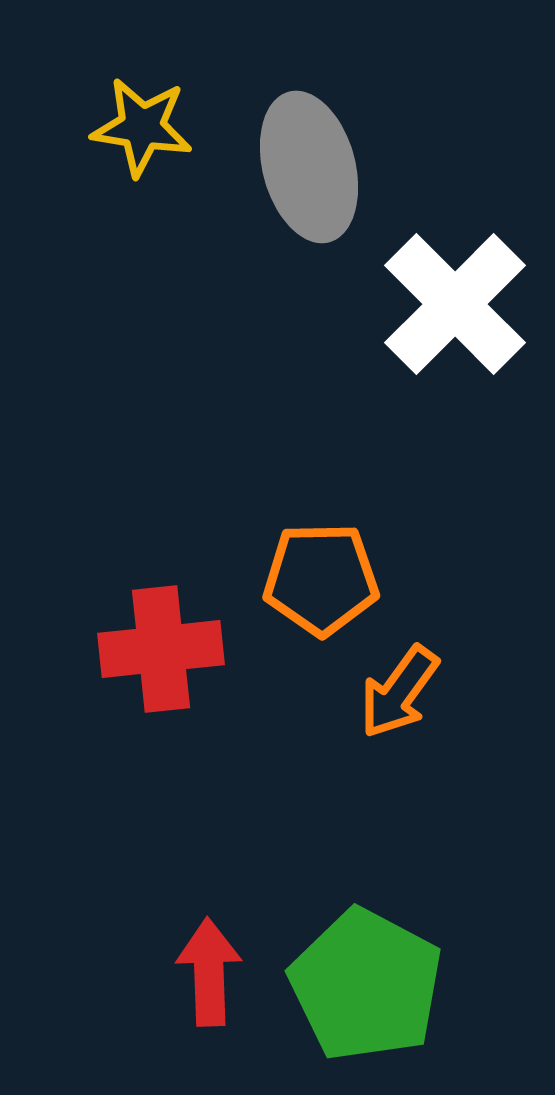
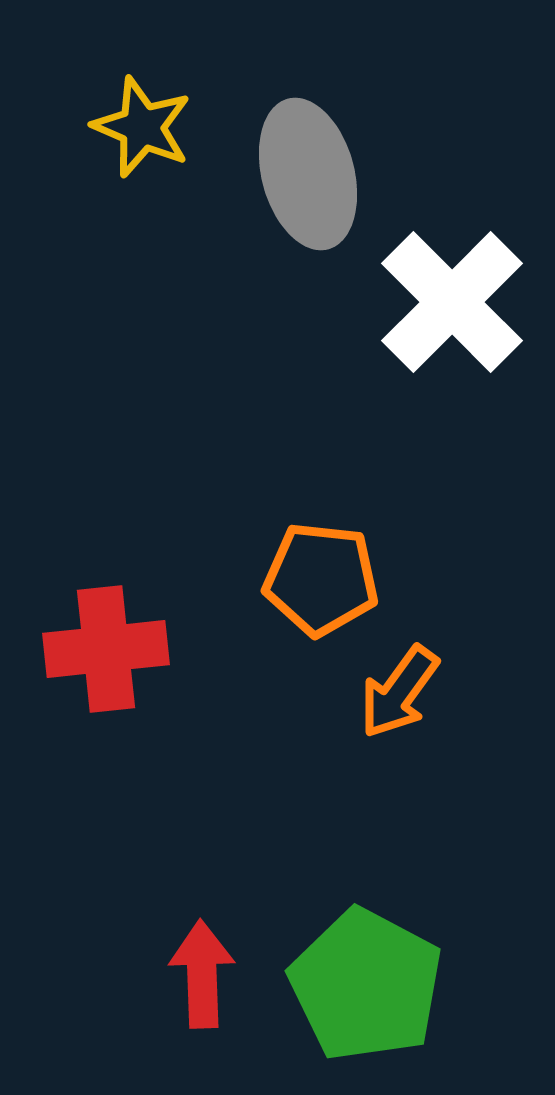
yellow star: rotated 14 degrees clockwise
gray ellipse: moved 1 px left, 7 px down
white cross: moved 3 px left, 2 px up
orange pentagon: rotated 7 degrees clockwise
red cross: moved 55 px left
red arrow: moved 7 px left, 2 px down
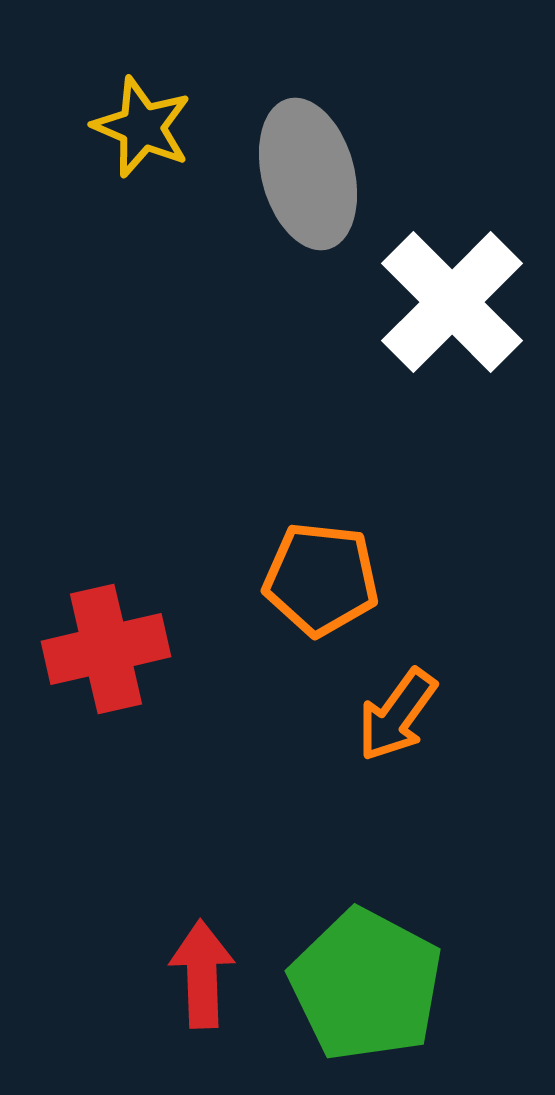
red cross: rotated 7 degrees counterclockwise
orange arrow: moved 2 px left, 23 px down
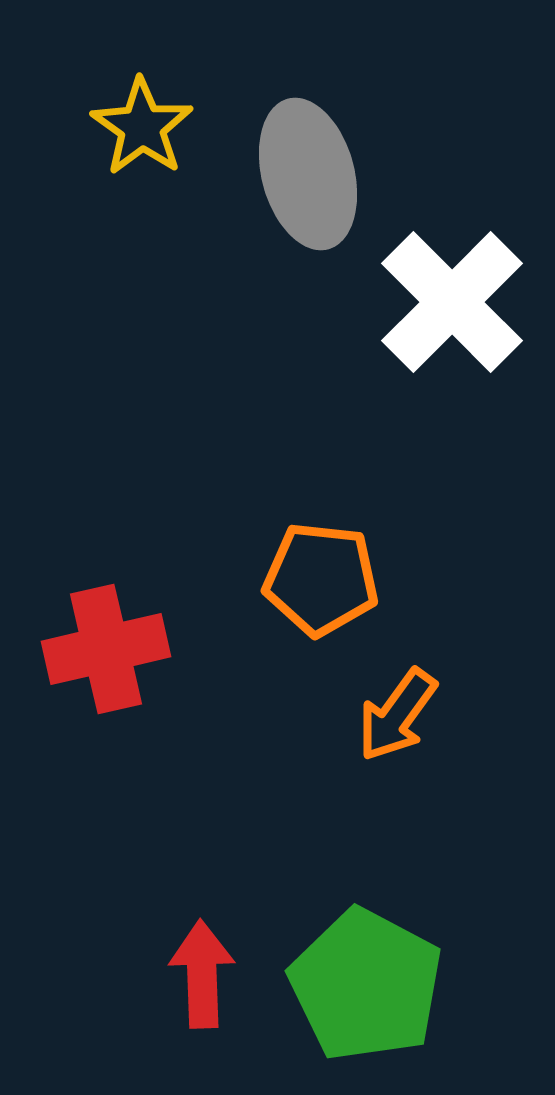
yellow star: rotated 12 degrees clockwise
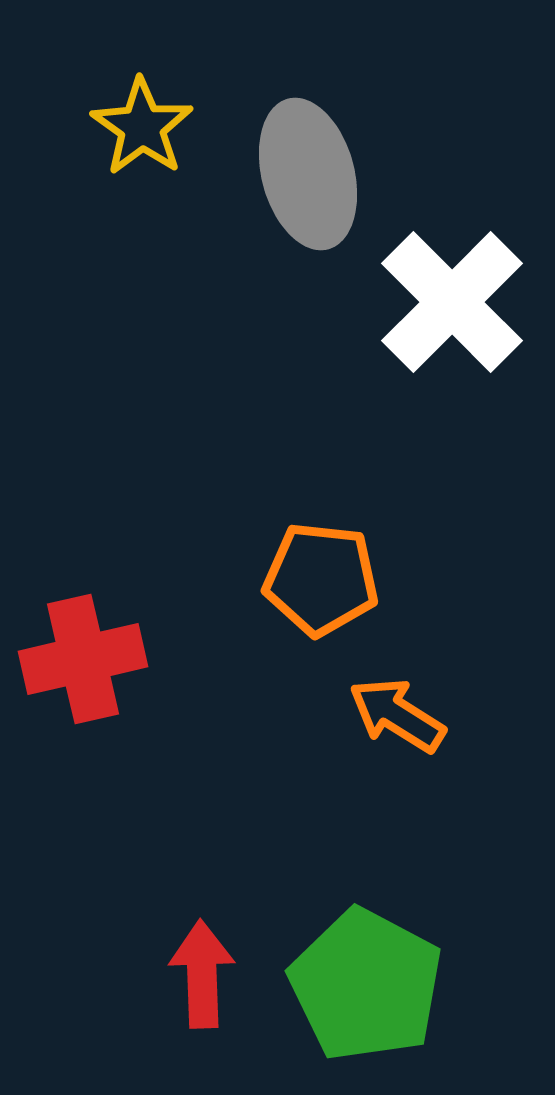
red cross: moved 23 px left, 10 px down
orange arrow: rotated 86 degrees clockwise
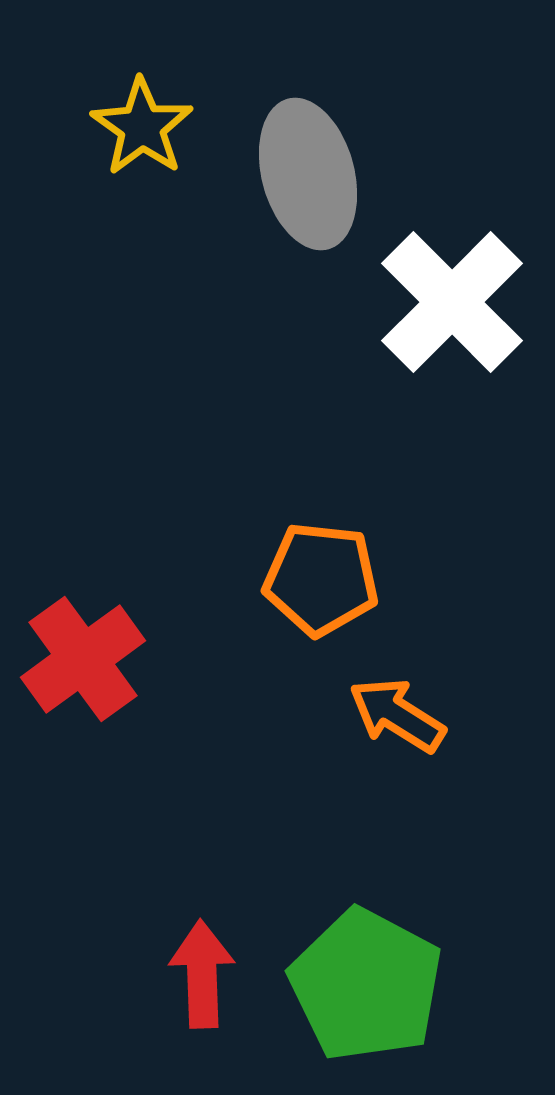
red cross: rotated 23 degrees counterclockwise
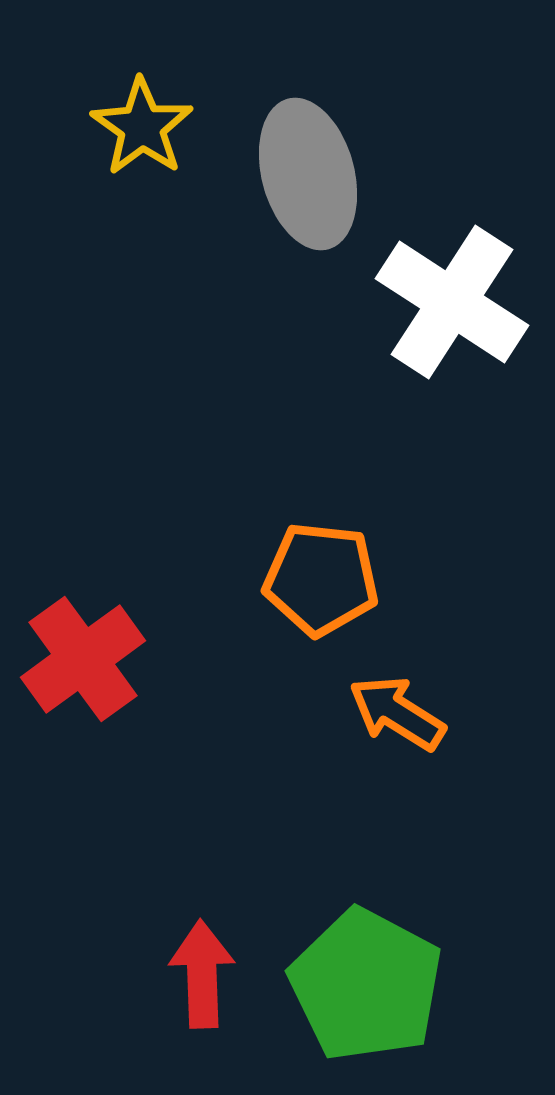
white cross: rotated 12 degrees counterclockwise
orange arrow: moved 2 px up
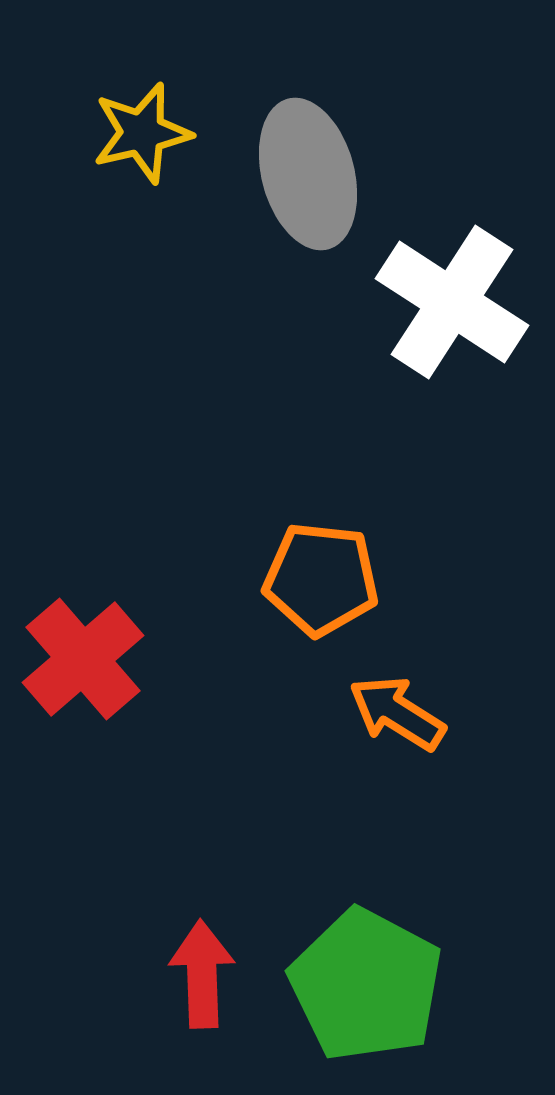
yellow star: moved 6 px down; rotated 24 degrees clockwise
red cross: rotated 5 degrees counterclockwise
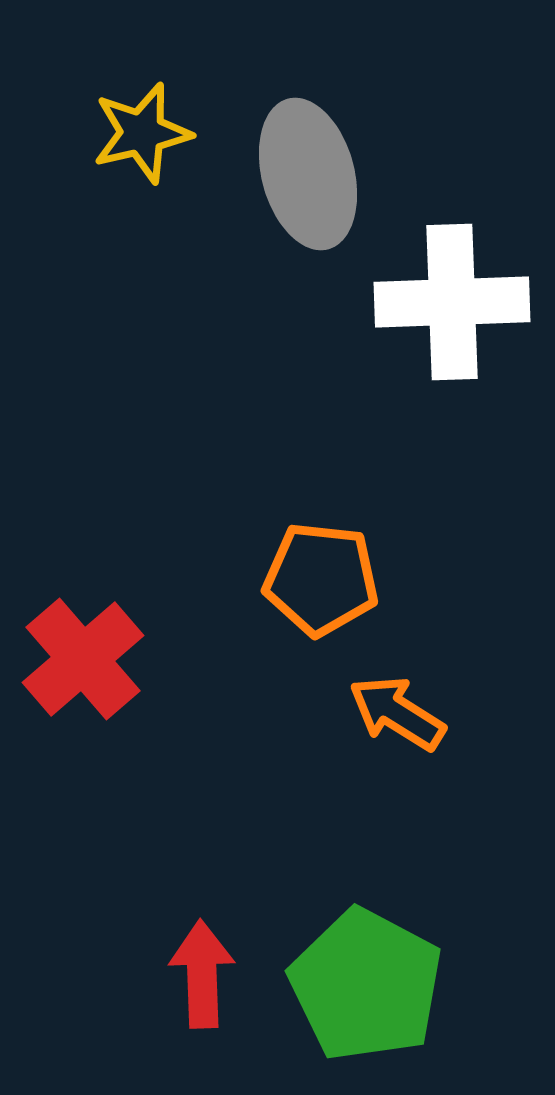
white cross: rotated 35 degrees counterclockwise
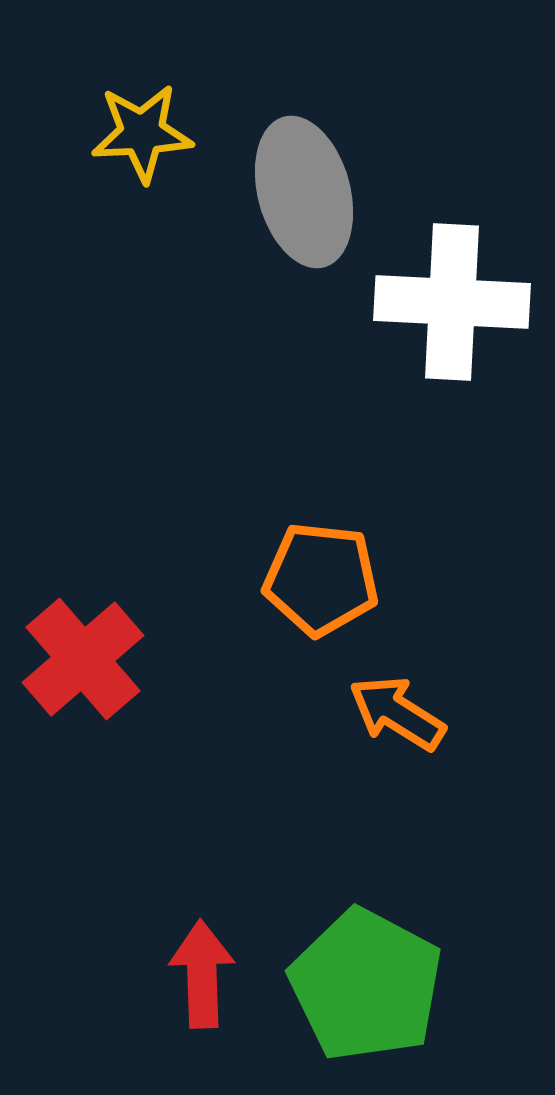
yellow star: rotated 10 degrees clockwise
gray ellipse: moved 4 px left, 18 px down
white cross: rotated 5 degrees clockwise
